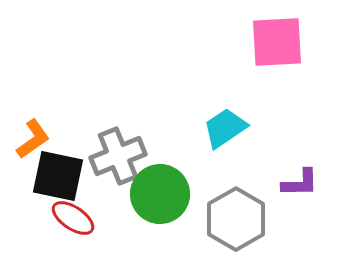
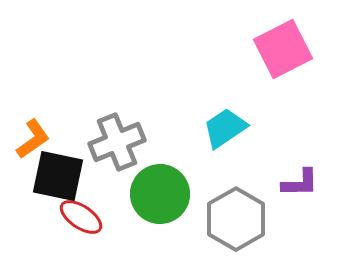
pink square: moved 6 px right, 7 px down; rotated 24 degrees counterclockwise
gray cross: moved 1 px left, 14 px up
red ellipse: moved 8 px right, 1 px up
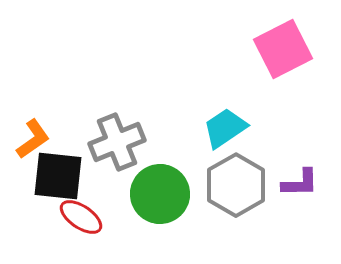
black square: rotated 6 degrees counterclockwise
gray hexagon: moved 34 px up
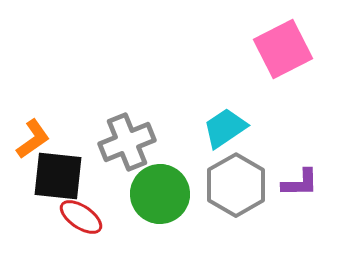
gray cross: moved 10 px right
